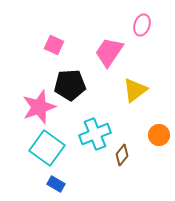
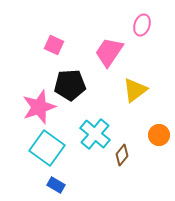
cyan cross: rotated 28 degrees counterclockwise
blue rectangle: moved 1 px down
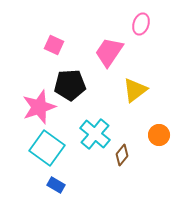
pink ellipse: moved 1 px left, 1 px up
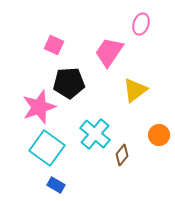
black pentagon: moved 1 px left, 2 px up
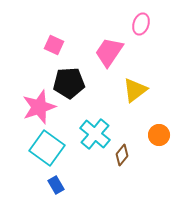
blue rectangle: rotated 30 degrees clockwise
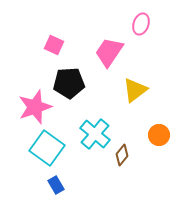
pink star: moved 4 px left
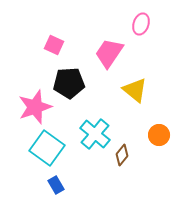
pink trapezoid: moved 1 px down
yellow triangle: rotated 44 degrees counterclockwise
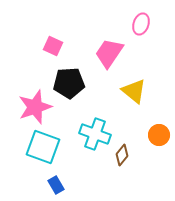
pink square: moved 1 px left, 1 px down
yellow triangle: moved 1 px left, 1 px down
cyan cross: rotated 20 degrees counterclockwise
cyan square: moved 4 px left, 1 px up; rotated 16 degrees counterclockwise
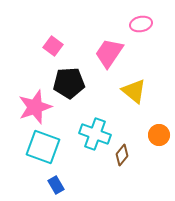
pink ellipse: rotated 60 degrees clockwise
pink square: rotated 12 degrees clockwise
